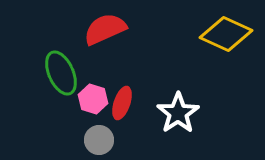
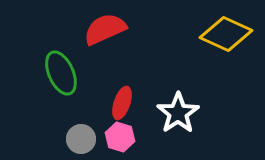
pink hexagon: moved 27 px right, 38 px down
gray circle: moved 18 px left, 1 px up
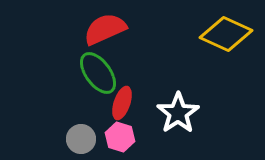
green ellipse: moved 37 px right; rotated 12 degrees counterclockwise
